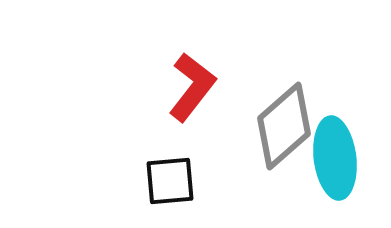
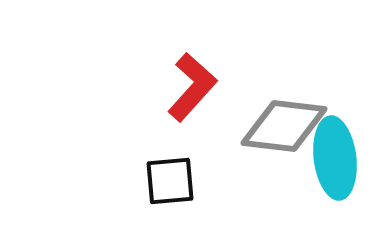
red L-shape: rotated 4 degrees clockwise
gray diamond: rotated 48 degrees clockwise
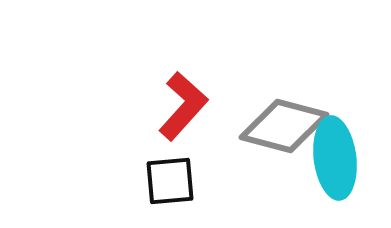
red L-shape: moved 9 px left, 19 px down
gray diamond: rotated 8 degrees clockwise
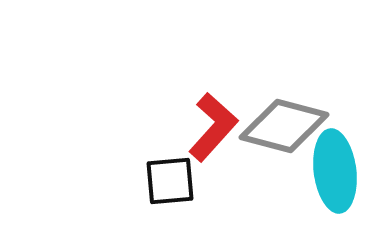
red L-shape: moved 30 px right, 21 px down
cyan ellipse: moved 13 px down
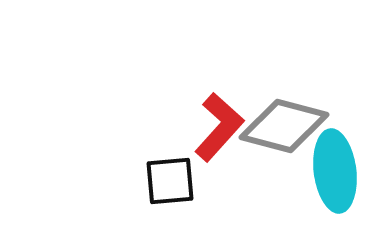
red L-shape: moved 6 px right
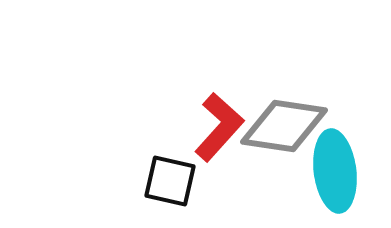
gray diamond: rotated 6 degrees counterclockwise
black square: rotated 18 degrees clockwise
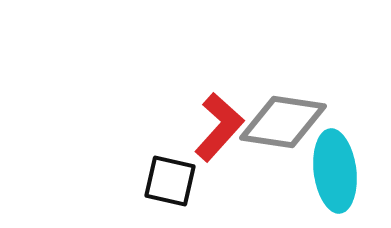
gray diamond: moved 1 px left, 4 px up
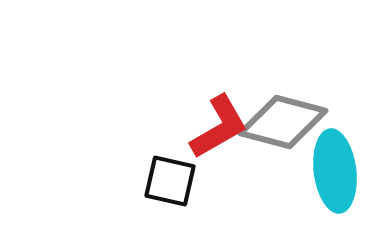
gray diamond: rotated 6 degrees clockwise
red L-shape: rotated 18 degrees clockwise
